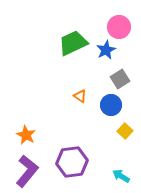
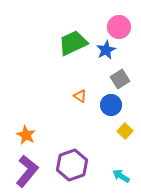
purple hexagon: moved 3 px down; rotated 12 degrees counterclockwise
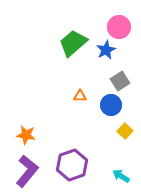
green trapezoid: rotated 16 degrees counterclockwise
gray square: moved 2 px down
orange triangle: rotated 32 degrees counterclockwise
orange star: rotated 18 degrees counterclockwise
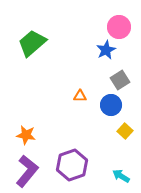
green trapezoid: moved 41 px left
gray square: moved 1 px up
